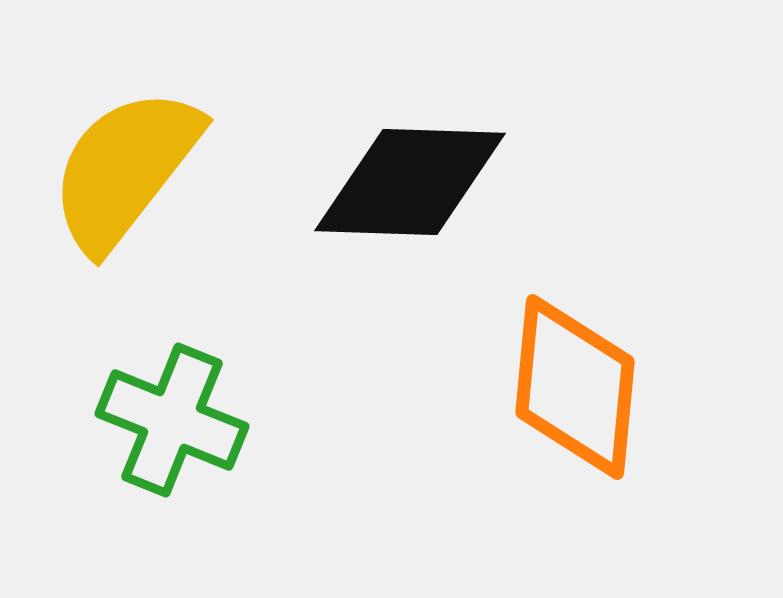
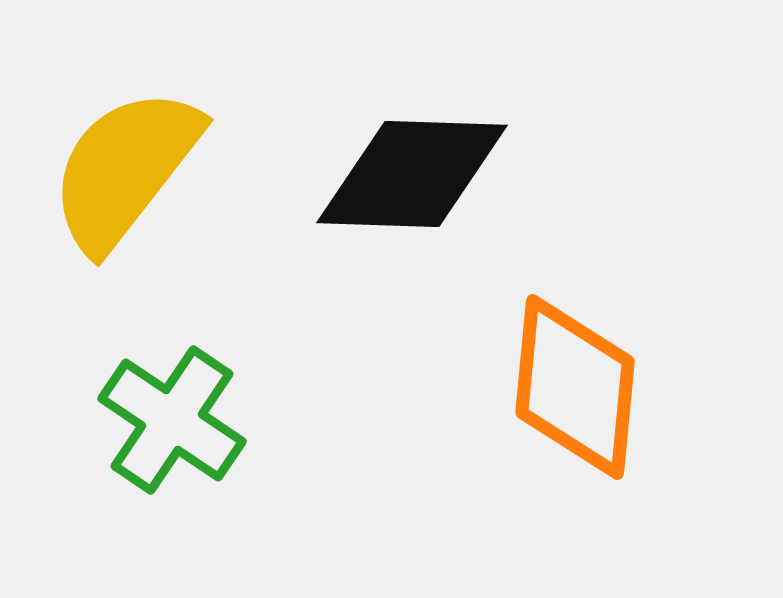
black diamond: moved 2 px right, 8 px up
green cross: rotated 12 degrees clockwise
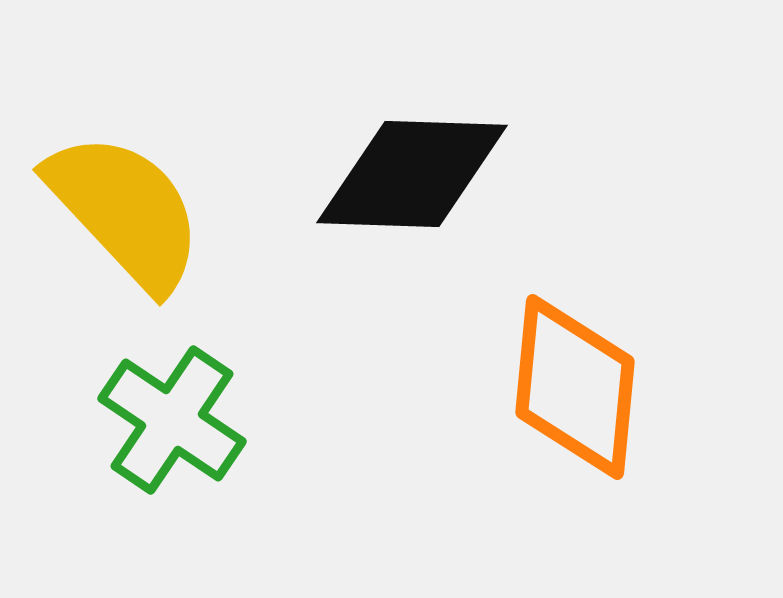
yellow semicircle: moved 42 px down; rotated 99 degrees clockwise
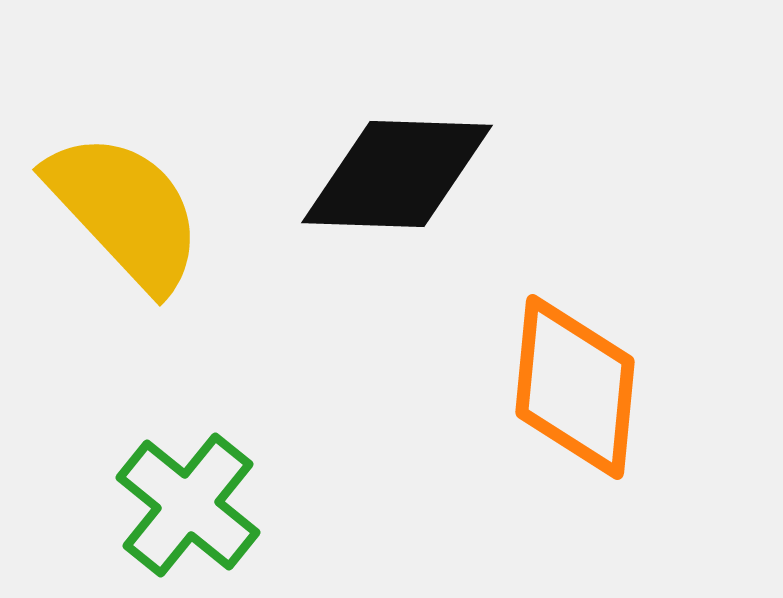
black diamond: moved 15 px left
green cross: moved 16 px right, 85 px down; rotated 5 degrees clockwise
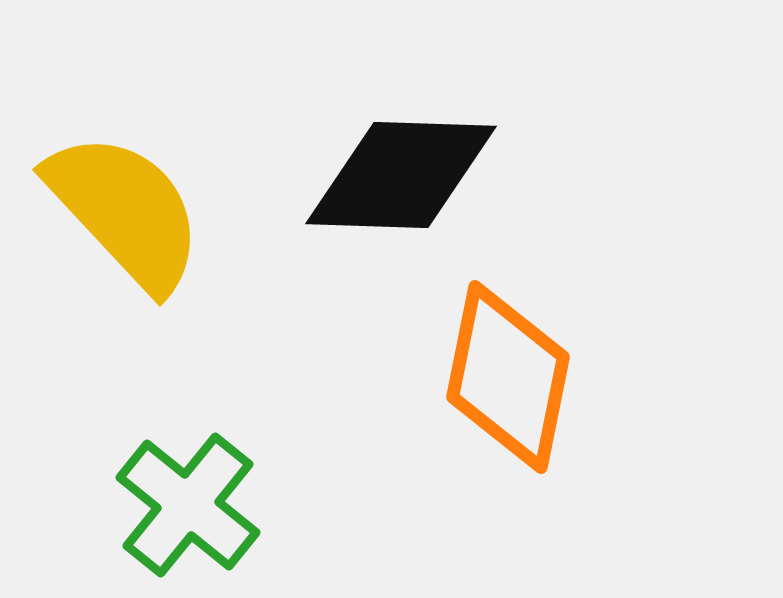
black diamond: moved 4 px right, 1 px down
orange diamond: moved 67 px left, 10 px up; rotated 6 degrees clockwise
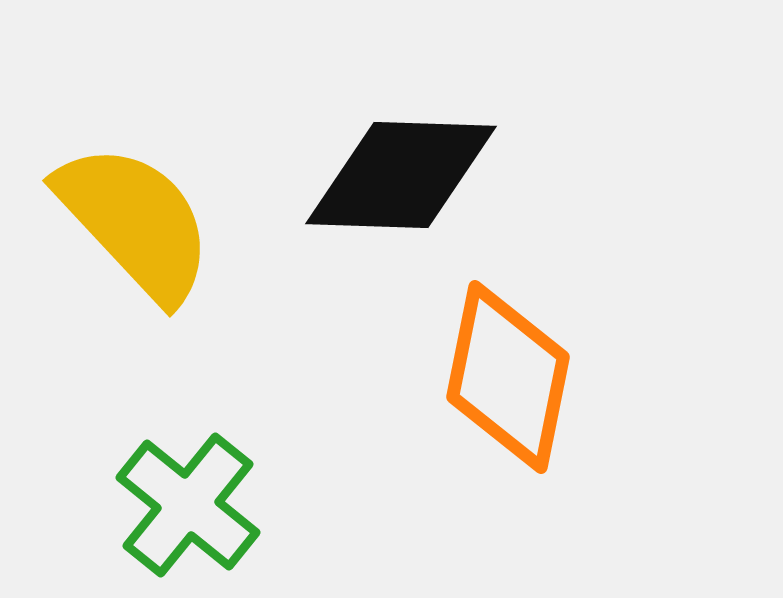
yellow semicircle: moved 10 px right, 11 px down
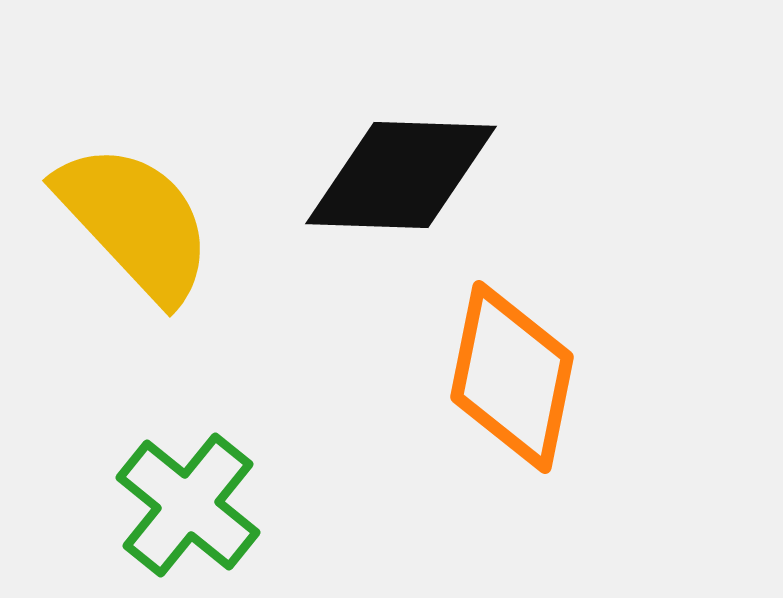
orange diamond: moved 4 px right
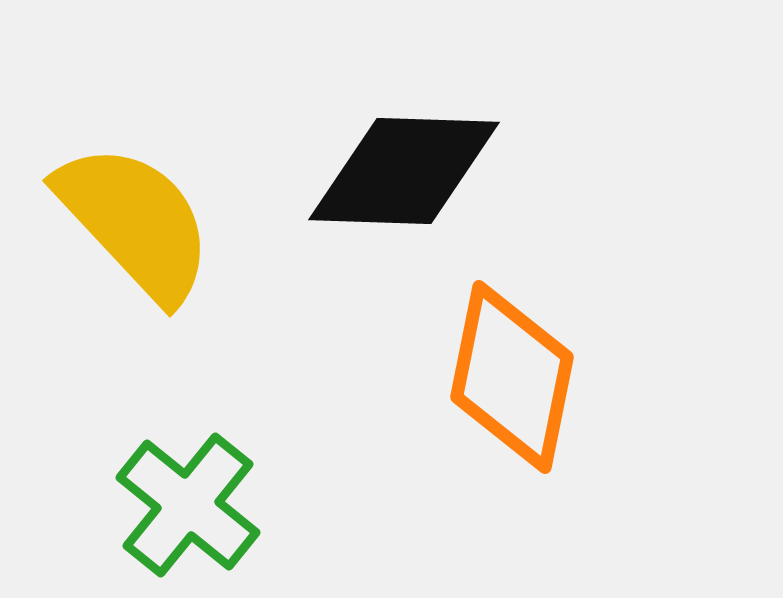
black diamond: moved 3 px right, 4 px up
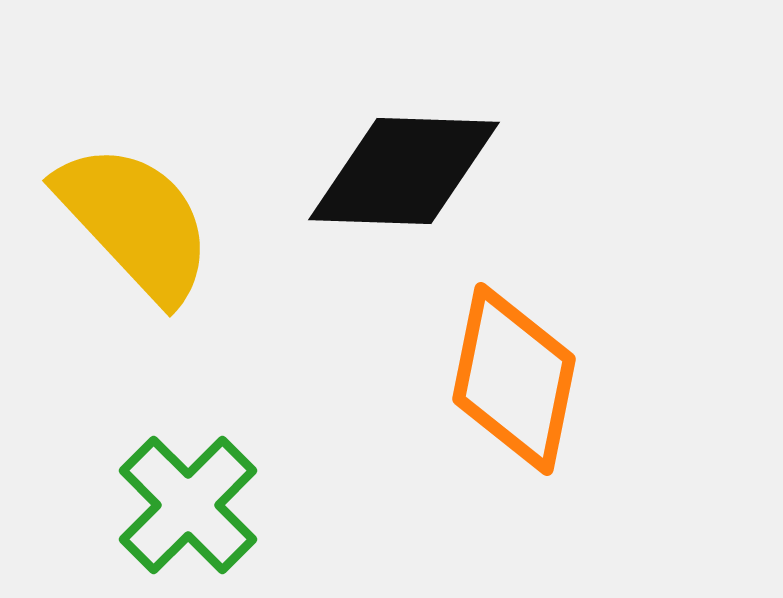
orange diamond: moved 2 px right, 2 px down
green cross: rotated 6 degrees clockwise
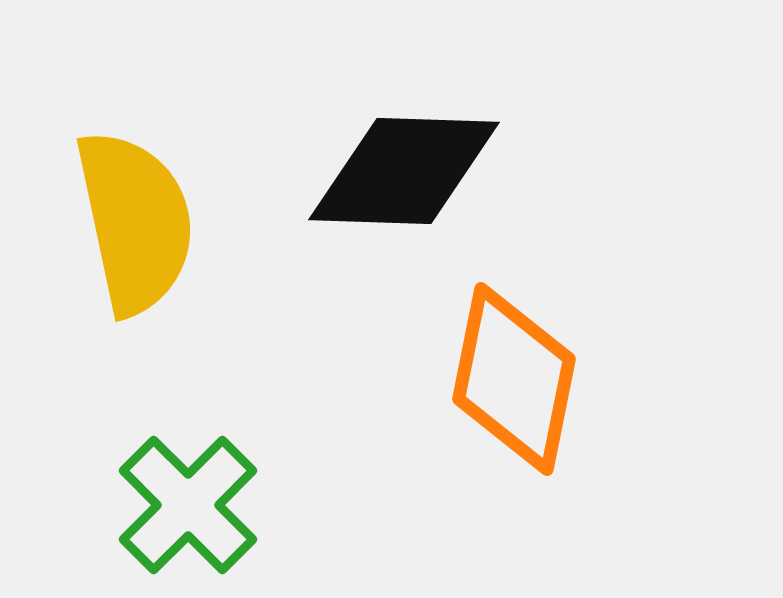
yellow semicircle: rotated 31 degrees clockwise
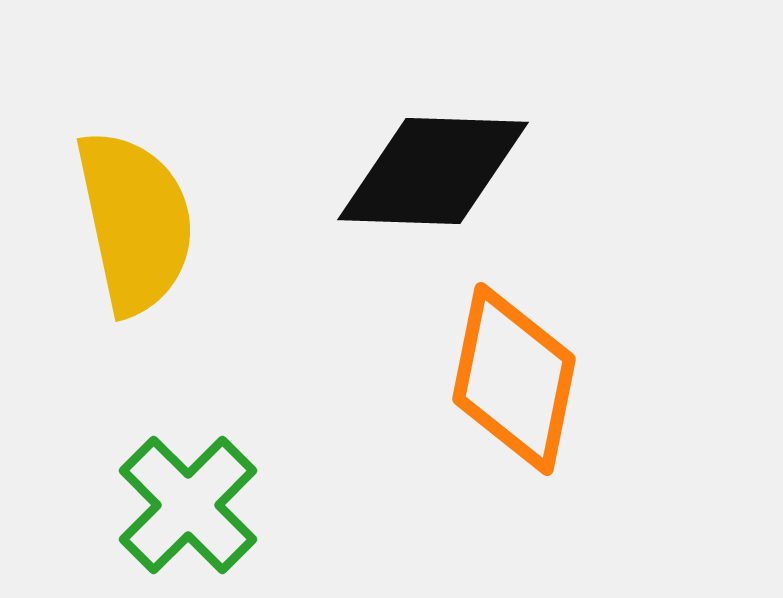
black diamond: moved 29 px right
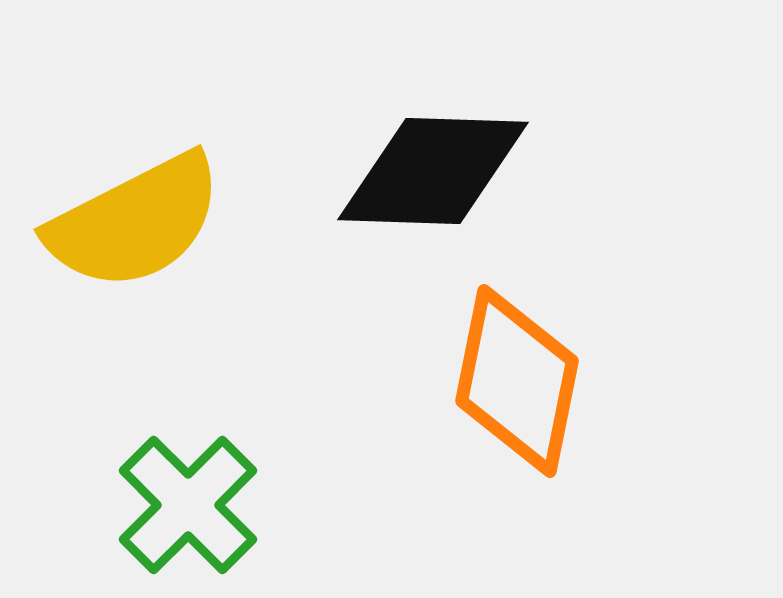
yellow semicircle: rotated 75 degrees clockwise
orange diamond: moved 3 px right, 2 px down
